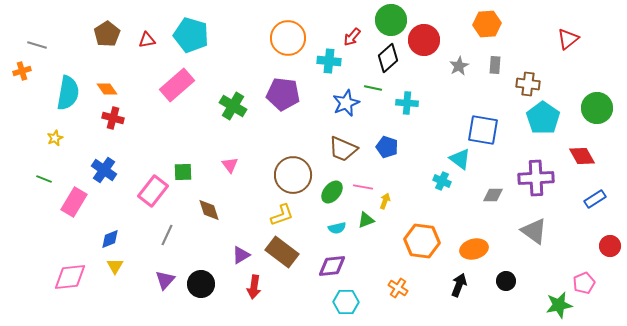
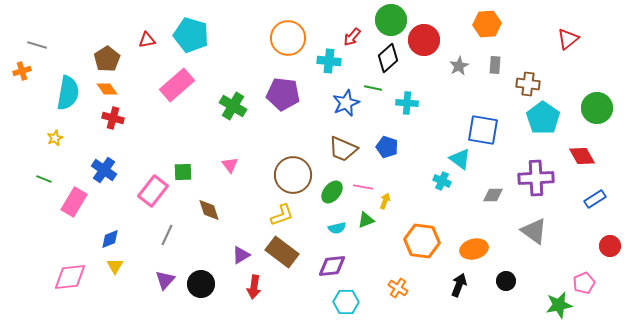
brown pentagon at (107, 34): moved 25 px down
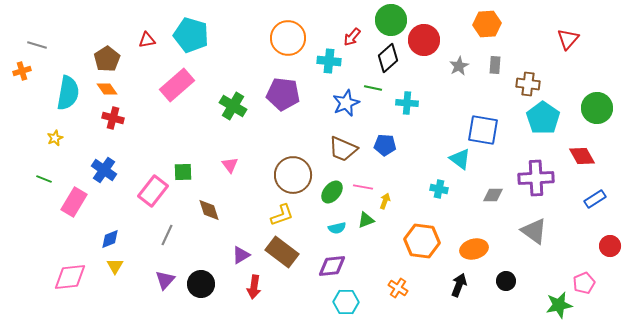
red triangle at (568, 39): rotated 10 degrees counterclockwise
blue pentagon at (387, 147): moved 2 px left, 2 px up; rotated 15 degrees counterclockwise
cyan cross at (442, 181): moved 3 px left, 8 px down; rotated 12 degrees counterclockwise
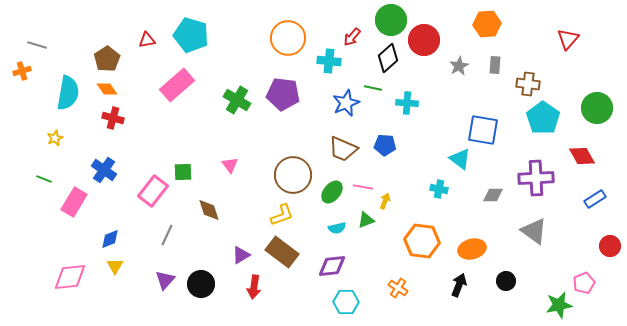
green cross at (233, 106): moved 4 px right, 6 px up
orange ellipse at (474, 249): moved 2 px left
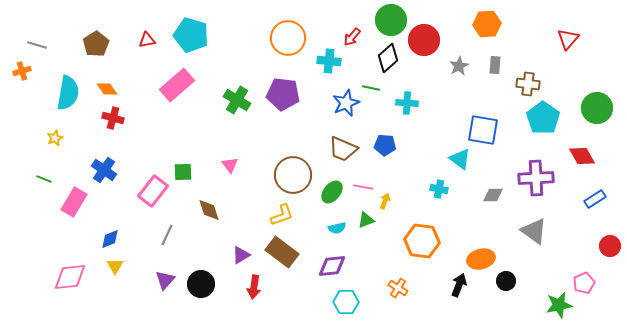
brown pentagon at (107, 59): moved 11 px left, 15 px up
green line at (373, 88): moved 2 px left
orange ellipse at (472, 249): moved 9 px right, 10 px down
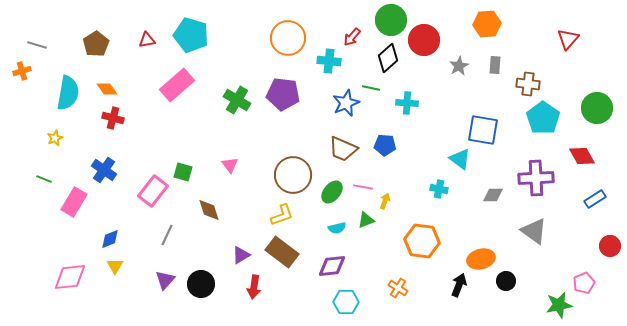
green square at (183, 172): rotated 18 degrees clockwise
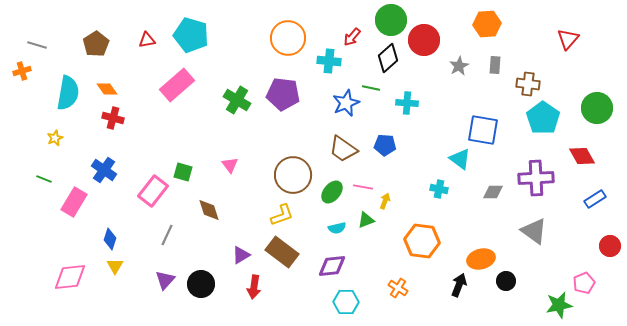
brown trapezoid at (343, 149): rotated 12 degrees clockwise
gray diamond at (493, 195): moved 3 px up
blue diamond at (110, 239): rotated 50 degrees counterclockwise
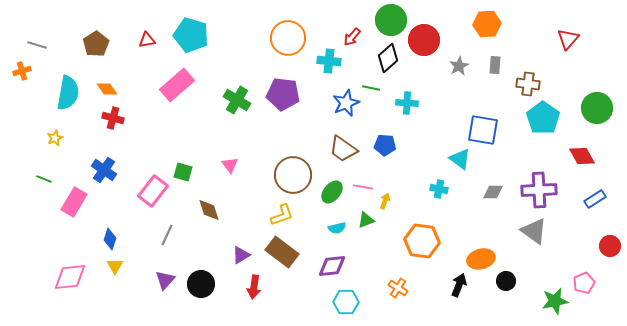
purple cross at (536, 178): moved 3 px right, 12 px down
green star at (559, 305): moved 4 px left, 4 px up
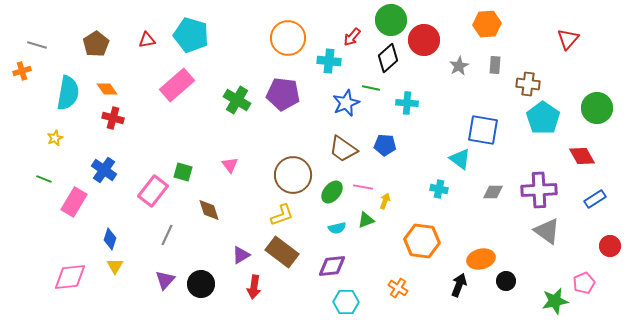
gray triangle at (534, 231): moved 13 px right
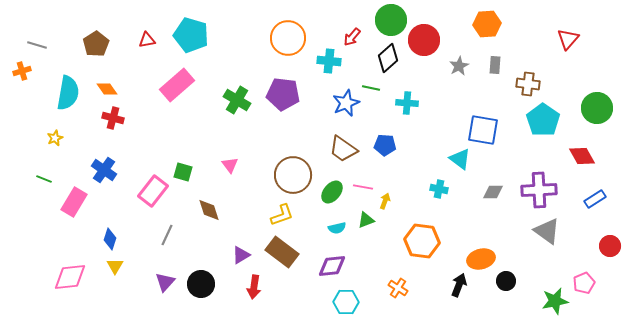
cyan pentagon at (543, 118): moved 2 px down
purple triangle at (165, 280): moved 2 px down
